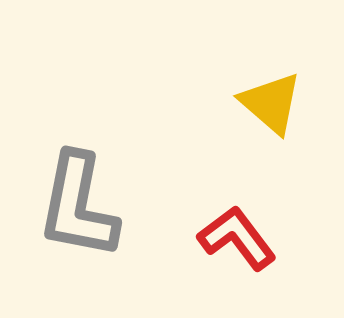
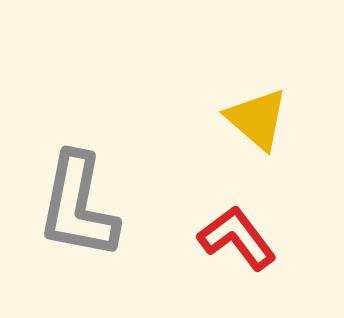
yellow triangle: moved 14 px left, 16 px down
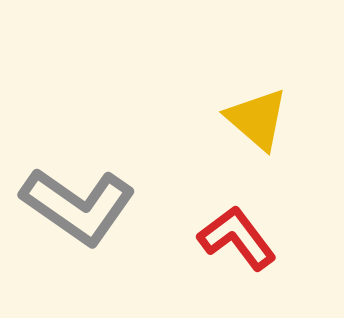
gray L-shape: rotated 66 degrees counterclockwise
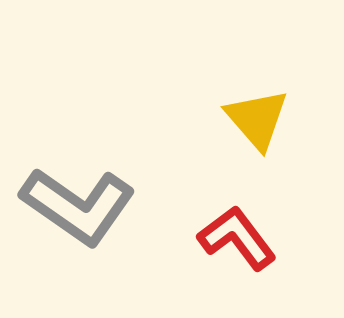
yellow triangle: rotated 8 degrees clockwise
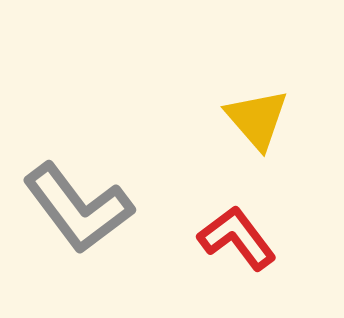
gray L-shape: moved 2 px down; rotated 18 degrees clockwise
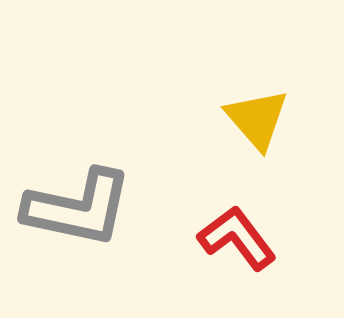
gray L-shape: rotated 41 degrees counterclockwise
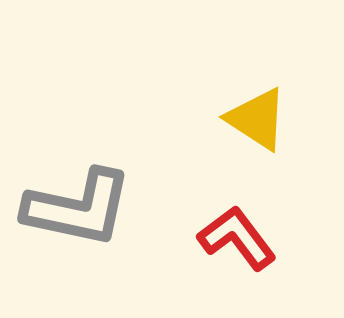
yellow triangle: rotated 16 degrees counterclockwise
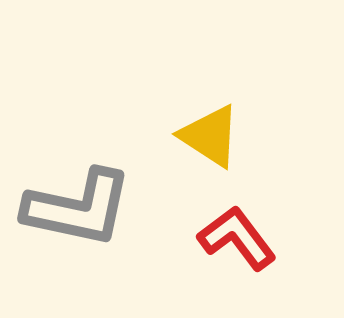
yellow triangle: moved 47 px left, 17 px down
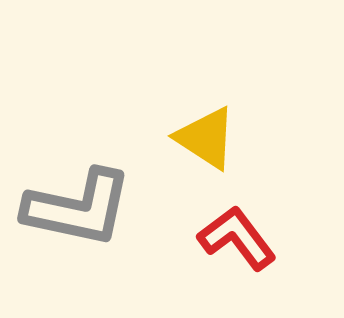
yellow triangle: moved 4 px left, 2 px down
